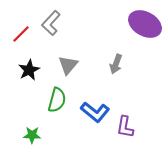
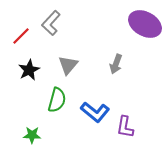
red line: moved 2 px down
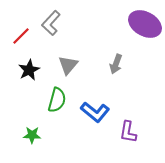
purple L-shape: moved 3 px right, 5 px down
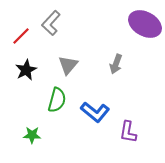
black star: moved 3 px left
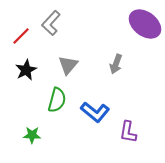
purple ellipse: rotated 8 degrees clockwise
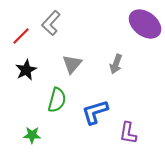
gray triangle: moved 4 px right, 1 px up
blue L-shape: rotated 124 degrees clockwise
purple L-shape: moved 1 px down
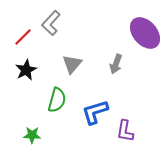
purple ellipse: moved 9 px down; rotated 12 degrees clockwise
red line: moved 2 px right, 1 px down
purple L-shape: moved 3 px left, 2 px up
